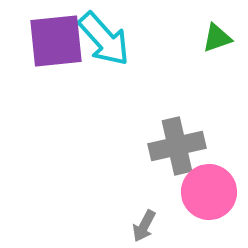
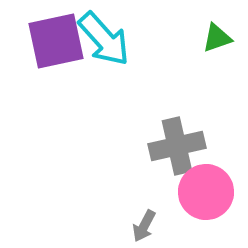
purple square: rotated 6 degrees counterclockwise
pink circle: moved 3 px left
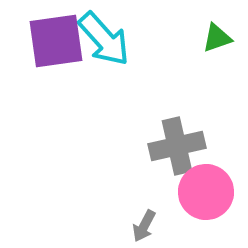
purple square: rotated 4 degrees clockwise
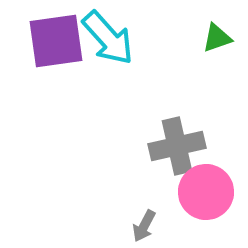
cyan arrow: moved 4 px right, 1 px up
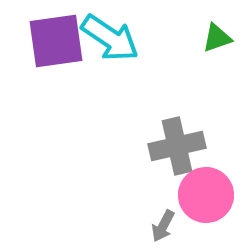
cyan arrow: moved 2 px right; rotated 14 degrees counterclockwise
pink circle: moved 3 px down
gray arrow: moved 19 px right
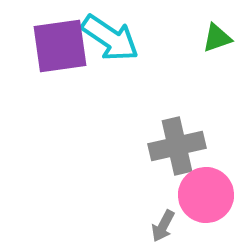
purple square: moved 4 px right, 5 px down
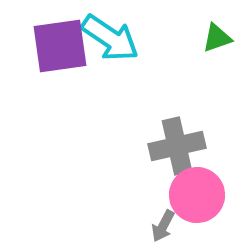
pink circle: moved 9 px left
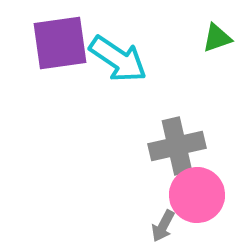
cyan arrow: moved 8 px right, 21 px down
purple square: moved 3 px up
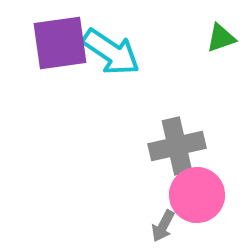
green triangle: moved 4 px right
cyan arrow: moved 7 px left, 7 px up
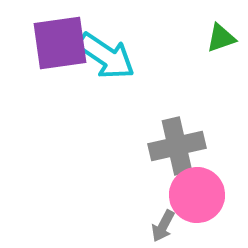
cyan arrow: moved 5 px left, 4 px down
